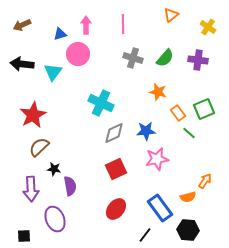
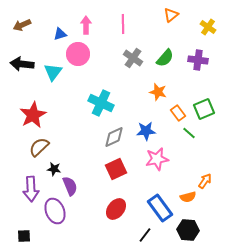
gray cross: rotated 18 degrees clockwise
gray diamond: moved 4 px down
purple semicircle: rotated 12 degrees counterclockwise
purple ellipse: moved 8 px up
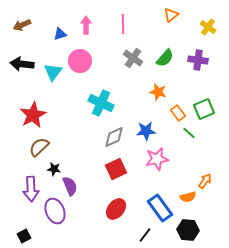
pink circle: moved 2 px right, 7 px down
black square: rotated 24 degrees counterclockwise
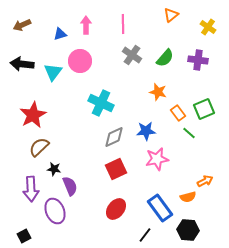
gray cross: moved 1 px left, 3 px up
orange arrow: rotated 28 degrees clockwise
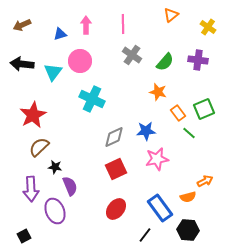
green semicircle: moved 4 px down
cyan cross: moved 9 px left, 4 px up
black star: moved 1 px right, 2 px up
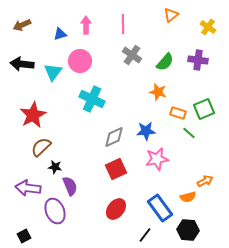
orange rectangle: rotated 35 degrees counterclockwise
brown semicircle: moved 2 px right
purple arrow: moved 3 px left, 1 px up; rotated 100 degrees clockwise
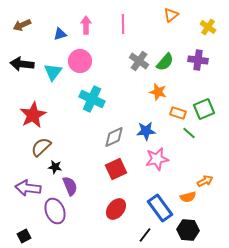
gray cross: moved 7 px right, 6 px down
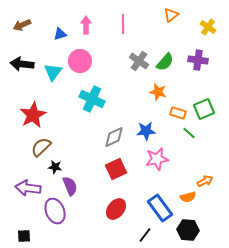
black square: rotated 24 degrees clockwise
